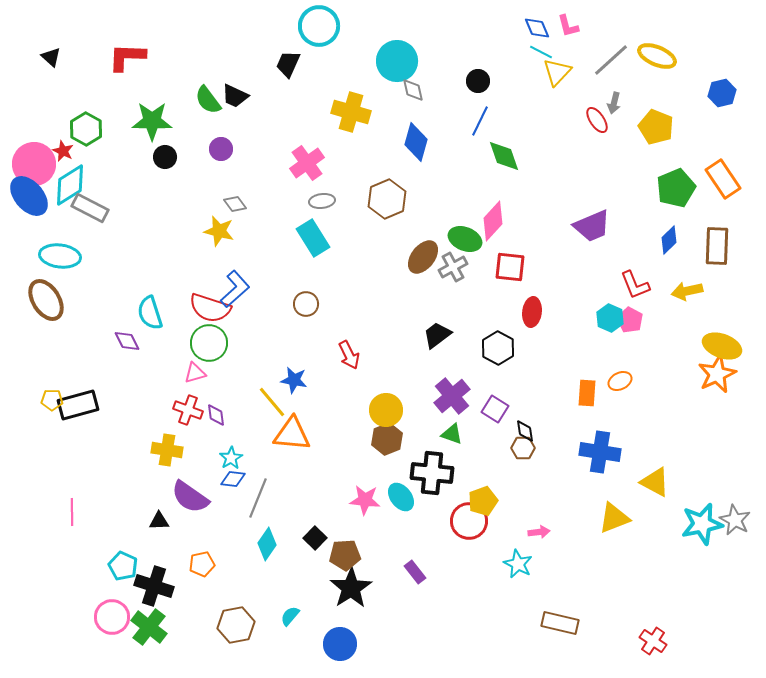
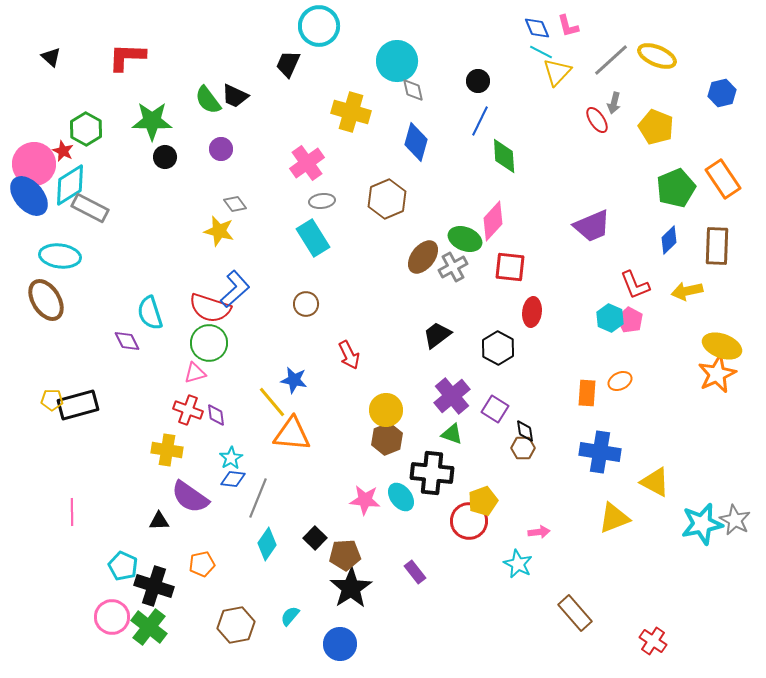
green diamond at (504, 156): rotated 15 degrees clockwise
brown rectangle at (560, 623): moved 15 px right, 10 px up; rotated 36 degrees clockwise
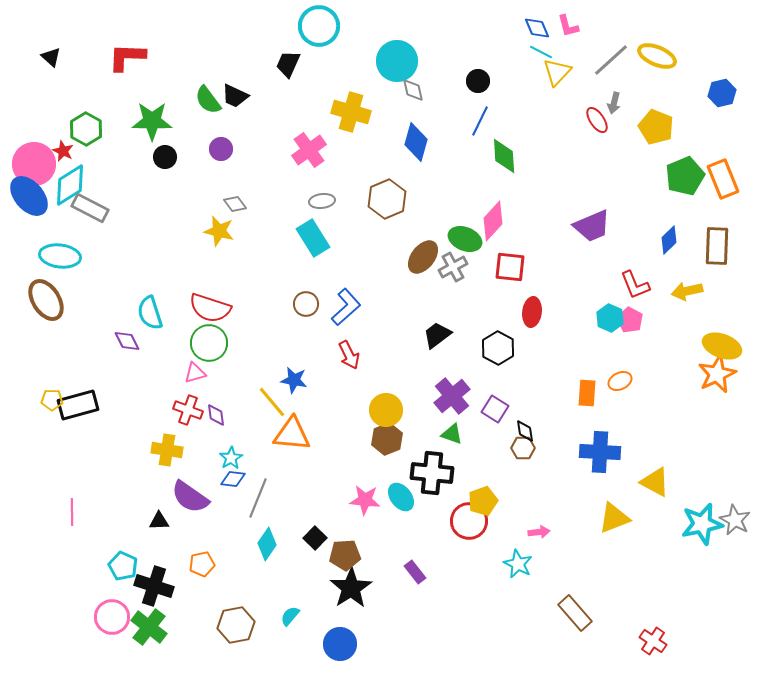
pink cross at (307, 163): moved 2 px right, 13 px up
orange rectangle at (723, 179): rotated 12 degrees clockwise
green pentagon at (676, 188): moved 9 px right, 12 px up
blue L-shape at (235, 289): moved 111 px right, 18 px down
blue cross at (600, 452): rotated 6 degrees counterclockwise
